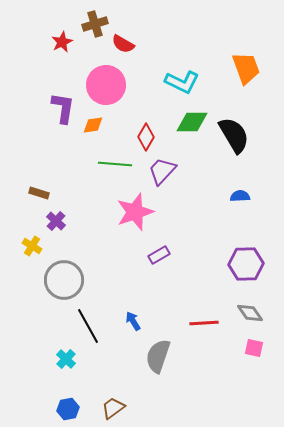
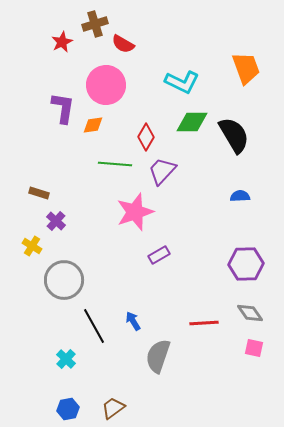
black line: moved 6 px right
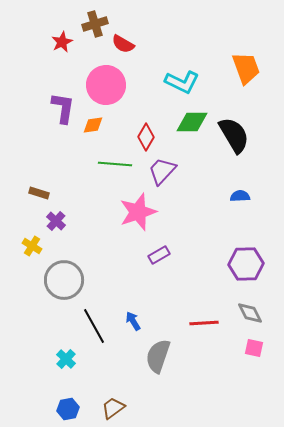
pink star: moved 3 px right
gray diamond: rotated 8 degrees clockwise
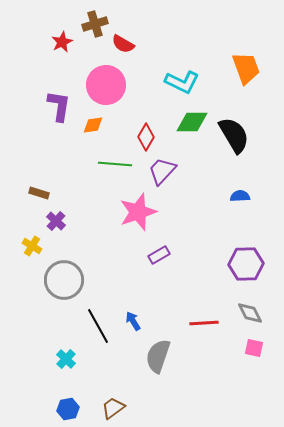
purple L-shape: moved 4 px left, 2 px up
black line: moved 4 px right
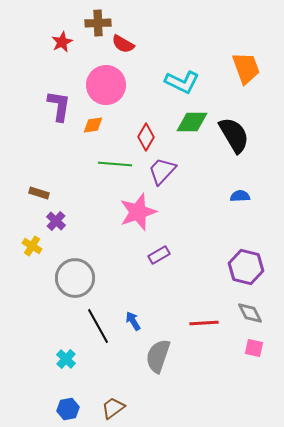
brown cross: moved 3 px right, 1 px up; rotated 15 degrees clockwise
purple hexagon: moved 3 px down; rotated 16 degrees clockwise
gray circle: moved 11 px right, 2 px up
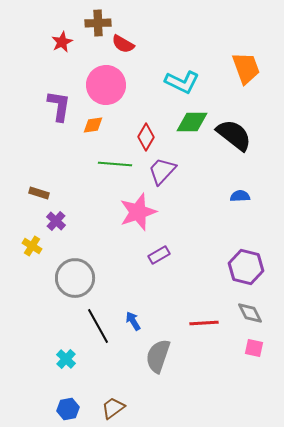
black semicircle: rotated 21 degrees counterclockwise
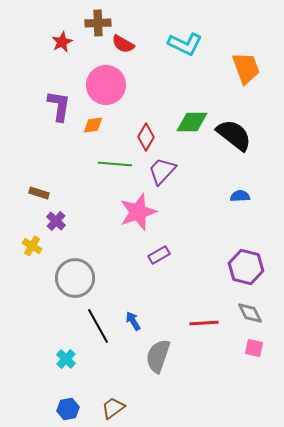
cyan L-shape: moved 3 px right, 38 px up
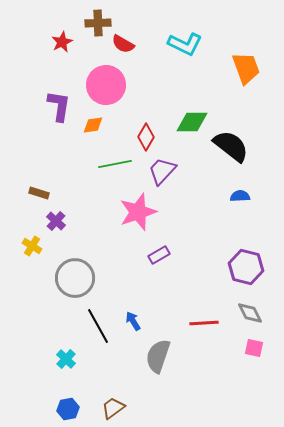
black semicircle: moved 3 px left, 11 px down
green line: rotated 16 degrees counterclockwise
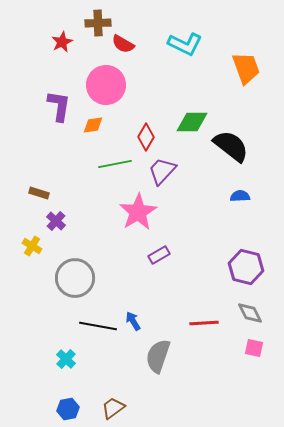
pink star: rotated 12 degrees counterclockwise
black line: rotated 51 degrees counterclockwise
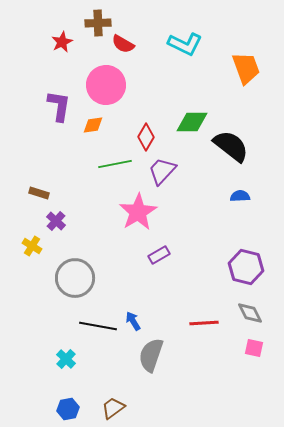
gray semicircle: moved 7 px left, 1 px up
